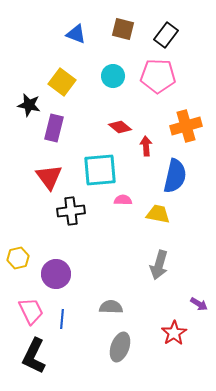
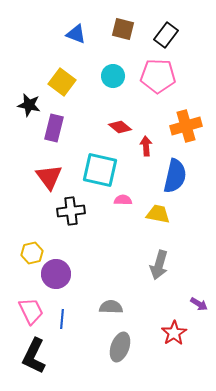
cyan square: rotated 18 degrees clockwise
yellow hexagon: moved 14 px right, 5 px up
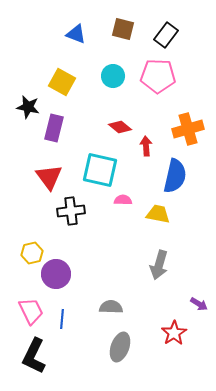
yellow square: rotated 8 degrees counterclockwise
black star: moved 1 px left, 2 px down
orange cross: moved 2 px right, 3 px down
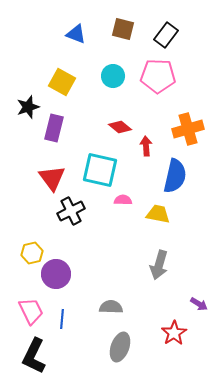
black star: rotated 30 degrees counterclockwise
red triangle: moved 3 px right, 1 px down
black cross: rotated 20 degrees counterclockwise
